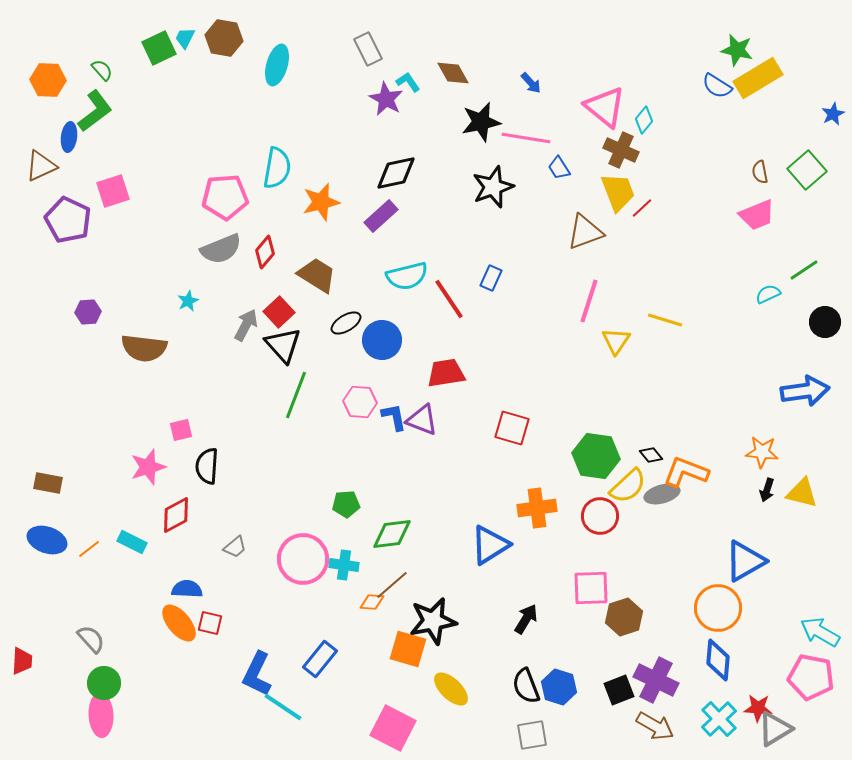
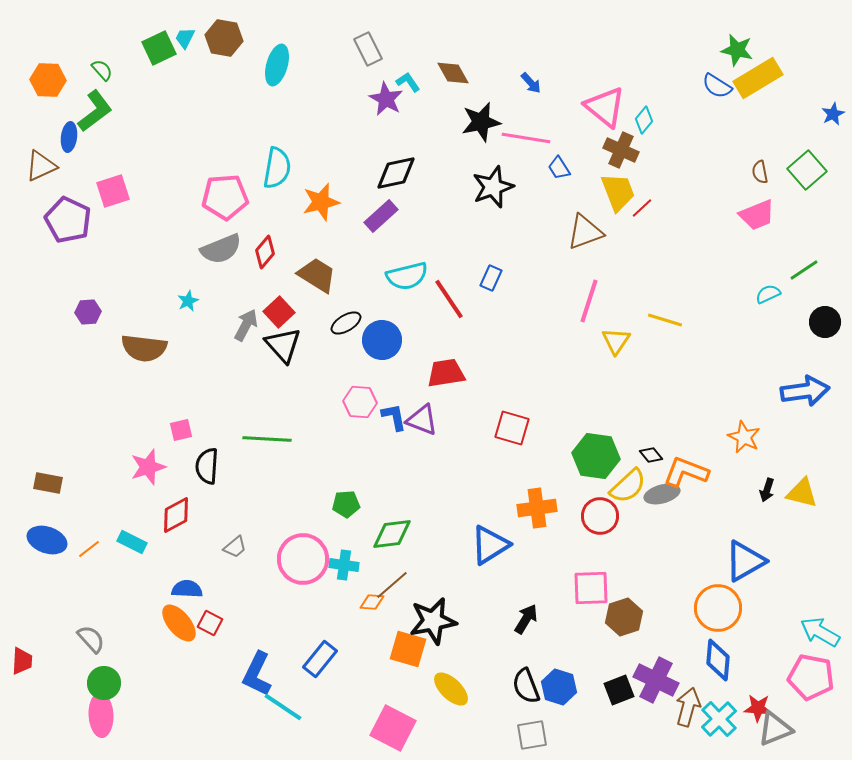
green line at (296, 395): moved 29 px left, 44 px down; rotated 72 degrees clockwise
orange star at (762, 452): moved 18 px left, 15 px up; rotated 20 degrees clockwise
red square at (210, 623): rotated 15 degrees clockwise
brown arrow at (655, 726): moved 33 px right, 19 px up; rotated 105 degrees counterclockwise
gray triangle at (775, 729): rotated 9 degrees clockwise
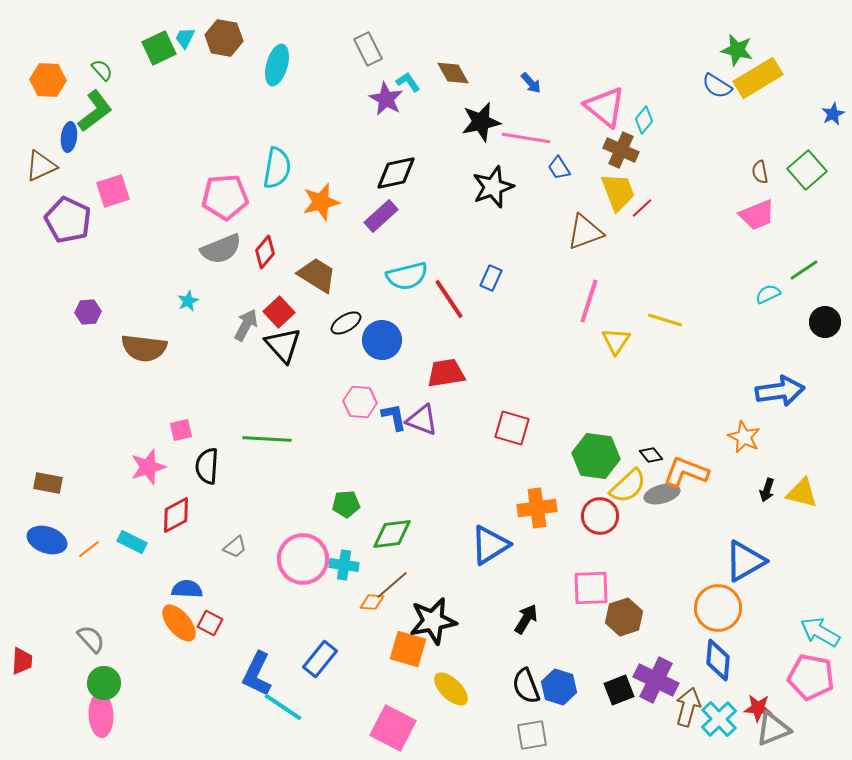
blue arrow at (805, 391): moved 25 px left
gray triangle at (775, 729): moved 2 px left
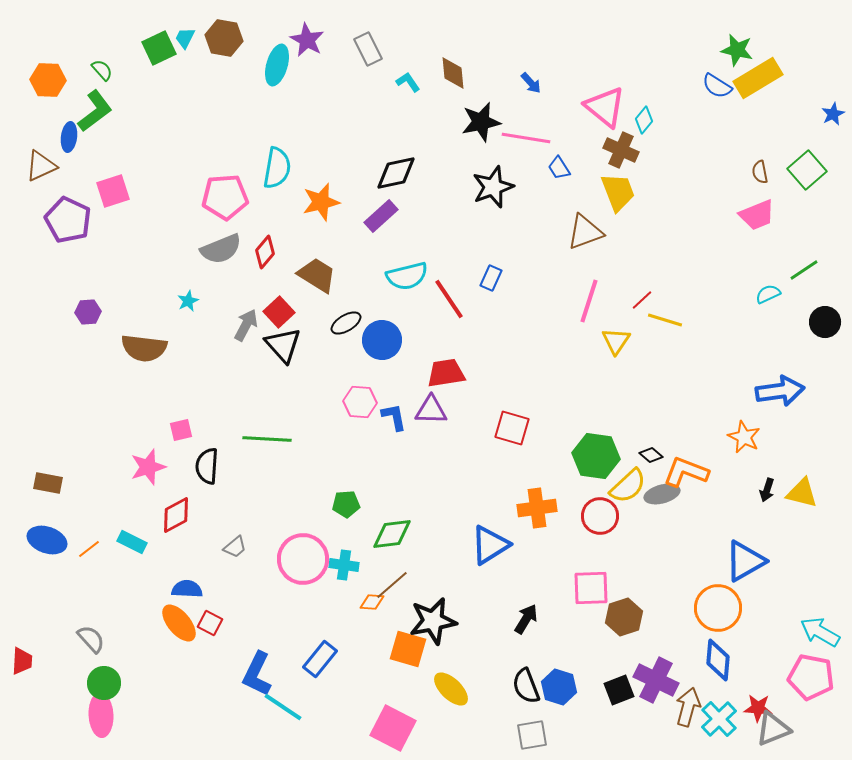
brown diamond at (453, 73): rotated 24 degrees clockwise
purple star at (386, 99): moved 79 px left, 59 px up
red line at (642, 208): moved 92 px down
purple triangle at (422, 420): moved 9 px right, 10 px up; rotated 20 degrees counterclockwise
black diamond at (651, 455): rotated 10 degrees counterclockwise
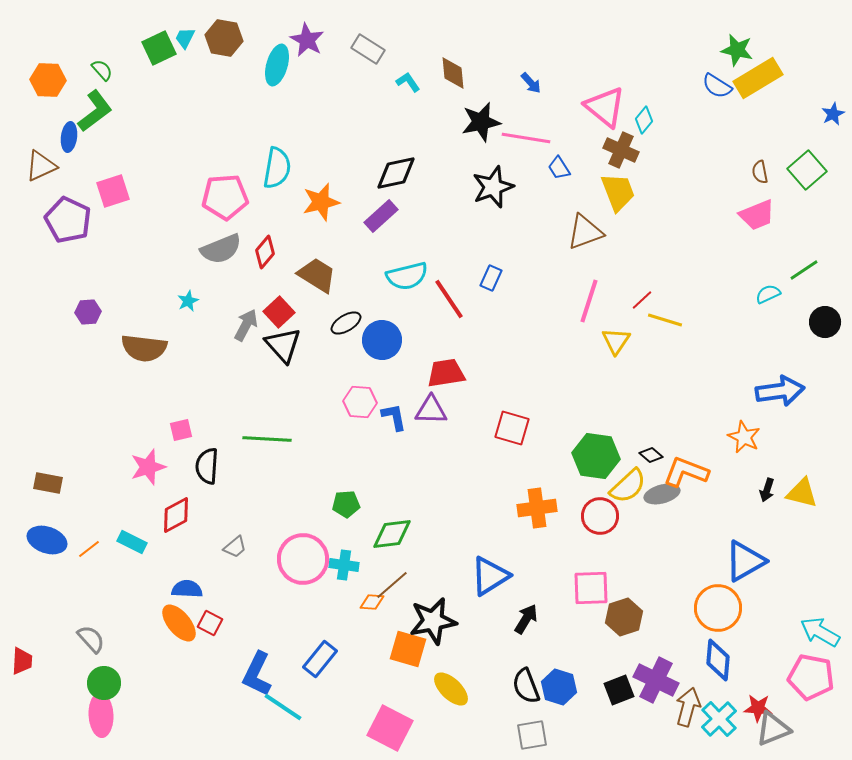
gray rectangle at (368, 49): rotated 32 degrees counterclockwise
blue triangle at (490, 545): moved 31 px down
pink square at (393, 728): moved 3 px left
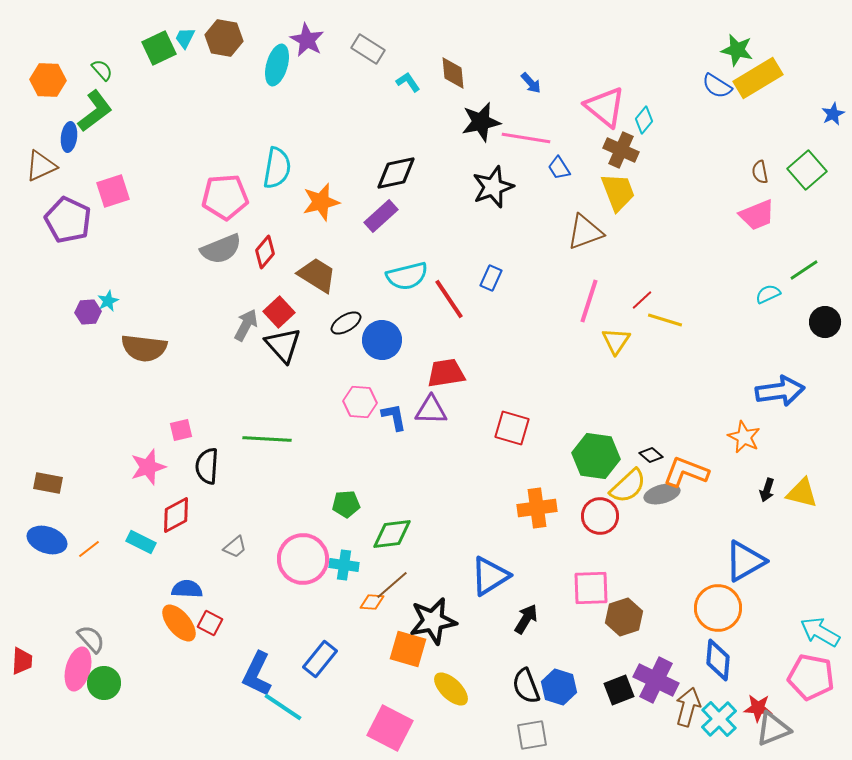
cyan star at (188, 301): moved 80 px left
cyan rectangle at (132, 542): moved 9 px right
pink ellipse at (101, 715): moved 23 px left, 46 px up; rotated 18 degrees clockwise
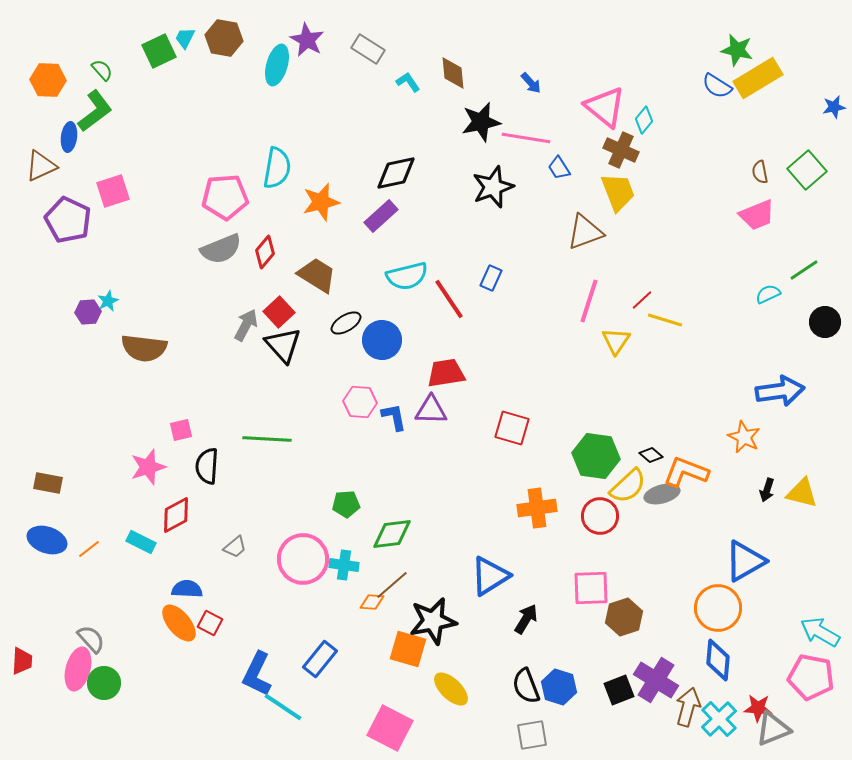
green square at (159, 48): moved 3 px down
blue star at (833, 114): moved 1 px right, 7 px up; rotated 15 degrees clockwise
purple cross at (656, 680): rotated 6 degrees clockwise
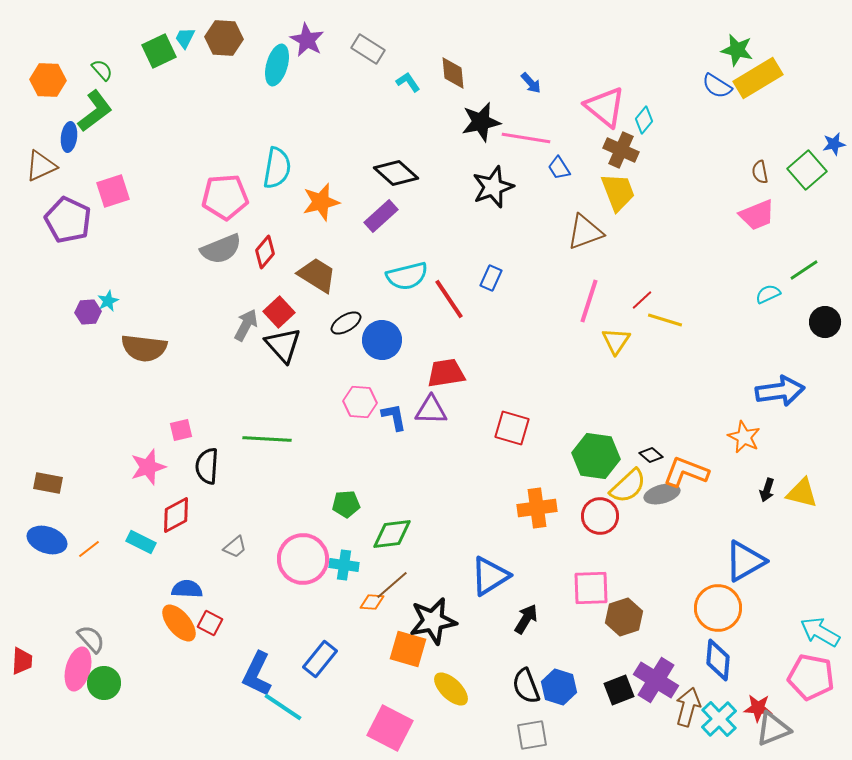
brown hexagon at (224, 38): rotated 6 degrees counterclockwise
blue star at (834, 107): moved 37 px down
black diamond at (396, 173): rotated 54 degrees clockwise
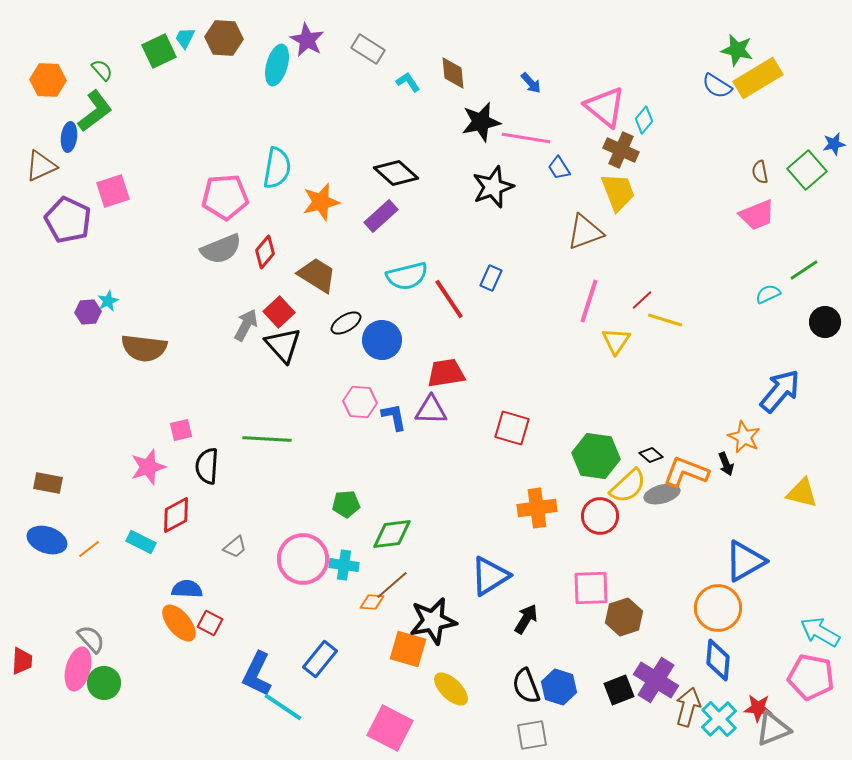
blue arrow at (780, 391): rotated 42 degrees counterclockwise
black arrow at (767, 490): moved 41 px left, 26 px up; rotated 40 degrees counterclockwise
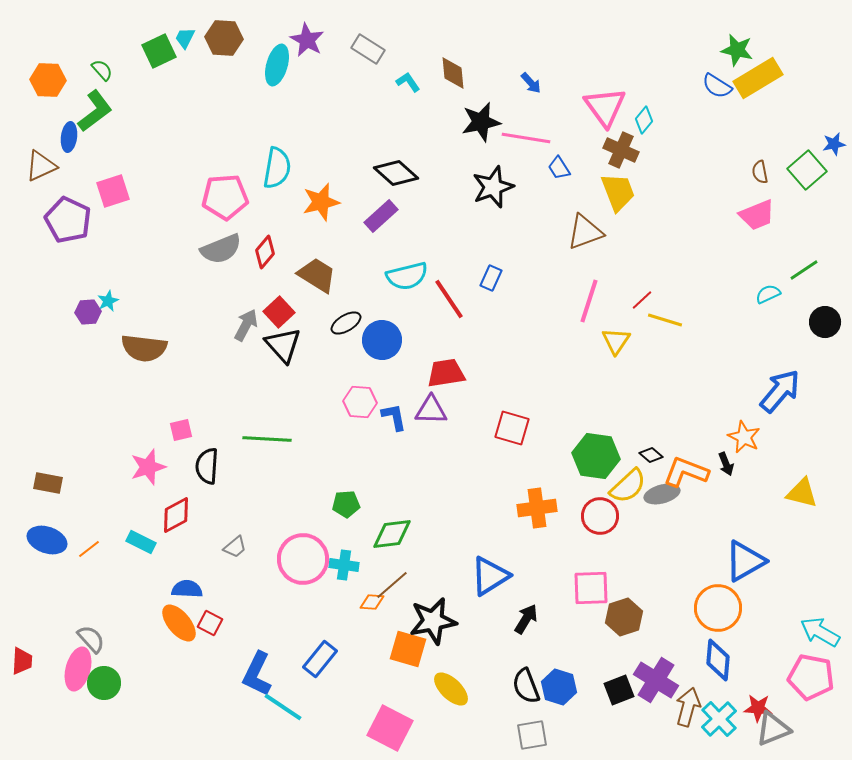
pink triangle at (605, 107): rotated 15 degrees clockwise
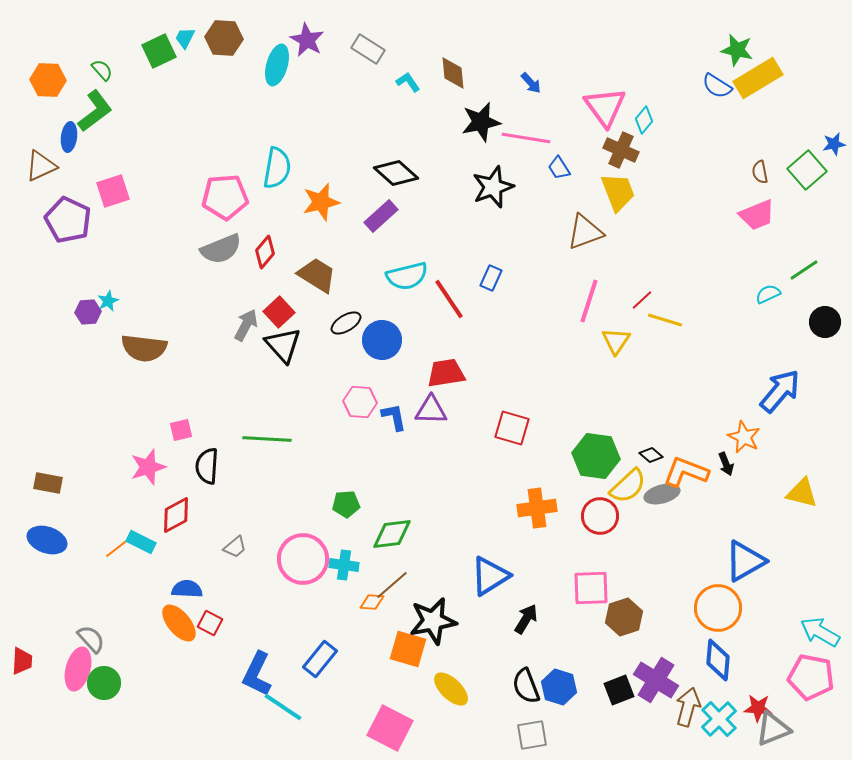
orange line at (89, 549): moved 27 px right
